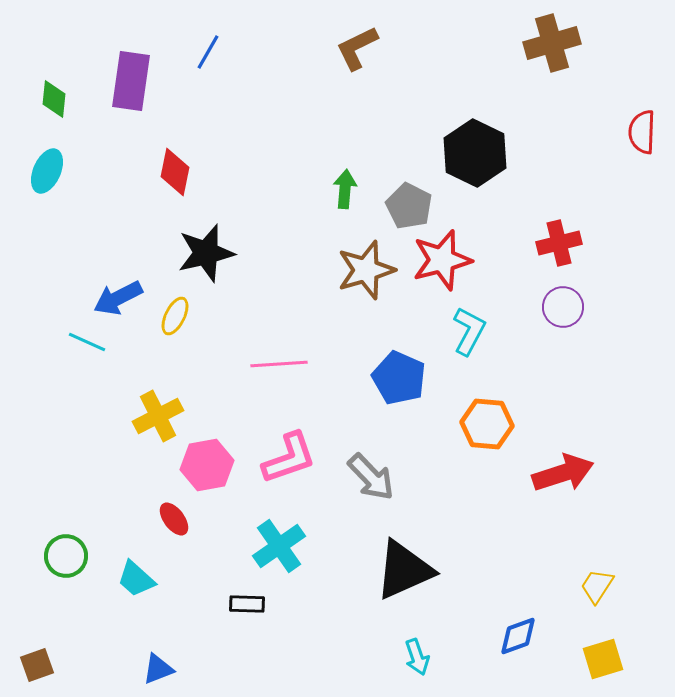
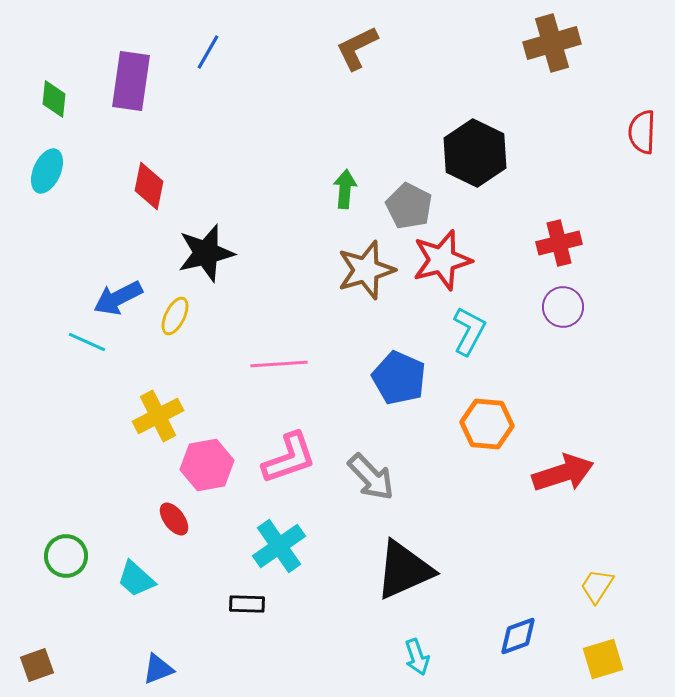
red diamond: moved 26 px left, 14 px down
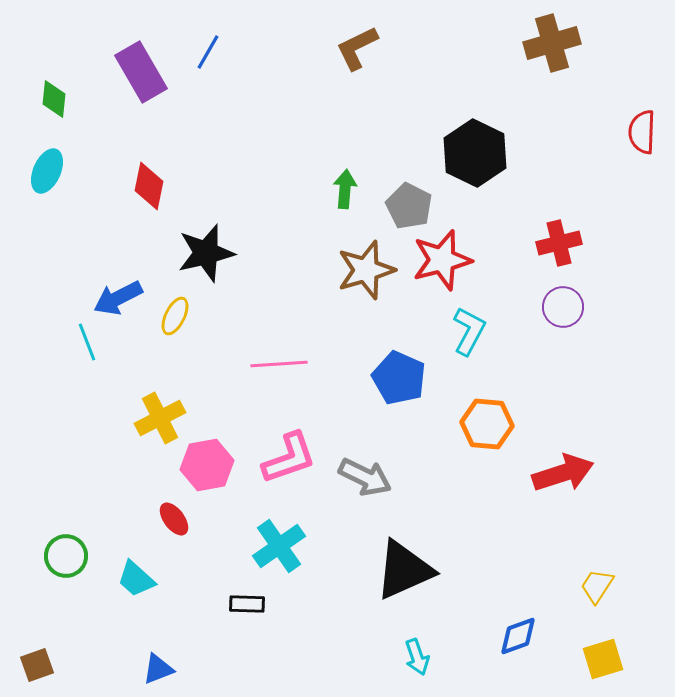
purple rectangle: moved 10 px right, 9 px up; rotated 38 degrees counterclockwise
cyan line: rotated 45 degrees clockwise
yellow cross: moved 2 px right, 2 px down
gray arrow: moved 6 px left; rotated 20 degrees counterclockwise
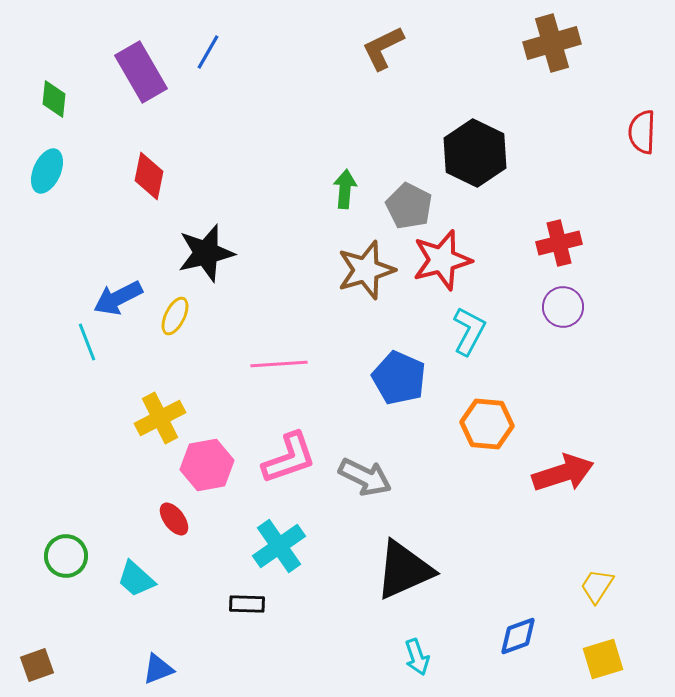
brown L-shape: moved 26 px right
red diamond: moved 10 px up
